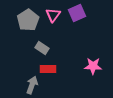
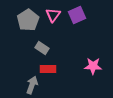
purple square: moved 2 px down
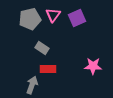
purple square: moved 3 px down
gray pentagon: moved 2 px right, 1 px up; rotated 20 degrees clockwise
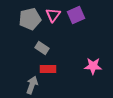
purple square: moved 1 px left, 3 px up
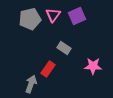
purple square: moved 1 px right, 1 px down
gray rectangle: moved 22 px right
red rectangle: rotated 56 degrees counterclockwise
gray arrow: moved 1 px left, 1 px up
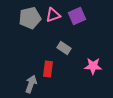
pink triangle: rotated 35 degrees clockwise
gray pentagon: moved 1 px up
red rectangle: rotated 28 degrees counterclockwise
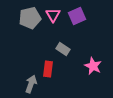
pink triangle: rotated 42 degrees counterclockwise
gray rectangle: moved 1 px left, 1 px down
pink star: rotated 24 degrees clockwise
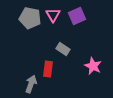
gray pentagon: rotated 25 degrees clockwise
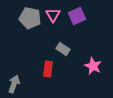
gray arrow: moved 17 px left
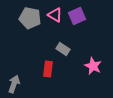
pink triangle: moved 2 px right; rotated 28 degrees counterclockwise
